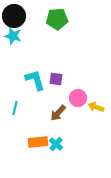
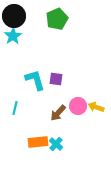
green pentagon: rotated 20 degrees counterclockwise
cyan star: rotated 24 degrees clockwise
pink circle: moved 8 px down
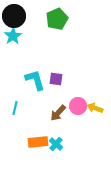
yellow arrow: moved 1 px left, 1 px down
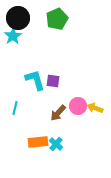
black circle: moved 4 px right, 2 px down
purple square: moved 3 px left, 2 px down
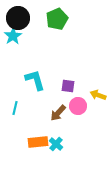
purple square: moved 15 px right, 5 px down
yellow arrow: moved 3 px right, 13 px up
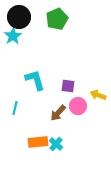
black circle: moved 1 px right, 1 px up
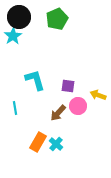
cyan line: rotated 24 degrees counterclockwise
orange rectangle: rotated 54 degrees counterclockwise
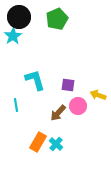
purple square: moved 1 px up
cyan line: moved 1 px right, 3 px up
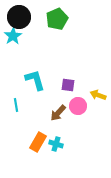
cyan cross: rotated 24 degrees counterclockwise
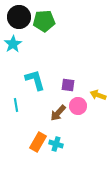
green pentagon: moved 13 px left, 2 px down; rotated 20 degrees clockwise
cyan star: moved 8 px down
